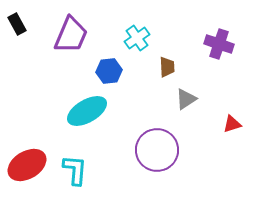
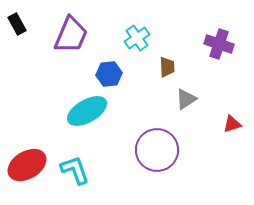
blue hexagon: moved 3 px down
cyan L-shape: rotated 24 degrees counterclockwise
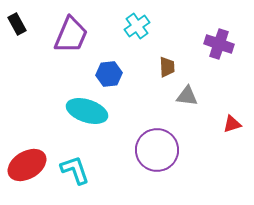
cyan cross: moved 12 px up
gray triangle: moved 1 px right, 3 px up; rotated 40 degrees clockwise
cyan ellipse: rotated 48 degrees clockwise
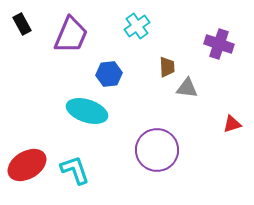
black rectangle: moved 5 px right
gray triangle: moved 8 px up
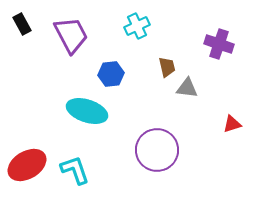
cyan cross: rotated 10 degrees clockwise
purple trapezoid: rotated 51 degrees counterclockwise
brown trapezoid: rotated 10 degrees counterclockwise
blue hexagon: moved 2 px right
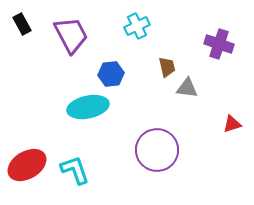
cyan ellipse: moved 1 px right, 4 px up; rotated 30 degrees counterclockwise
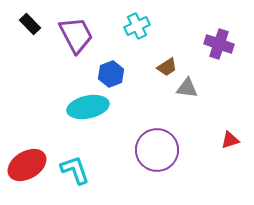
black rectangle: moved 8 px right; rotated 15 degrees counterclockwise
purple trapezoid: moved 5 px right
brown trapezoid: rotated 70 degrees clockwise
blue hexagon: rotated 15 degrees counterclockwise
red triangle: moved 2 px left, 16 px down
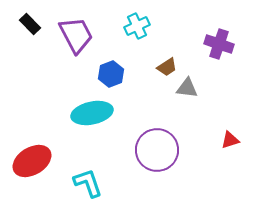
cyan ellipse: moved 4 px right, 6 px down
red ellipse: moved 5 px right, 4 px up
cyan L-shape: moved 13 px right, 13 px down
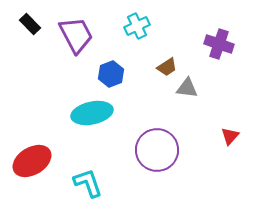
red triangle: moved 4 px up; rotated 30 degrees counterclockwise
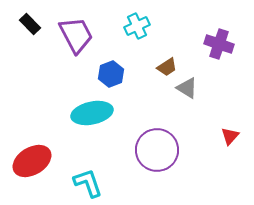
gray triangle: rotated 25 degrees clockwise
